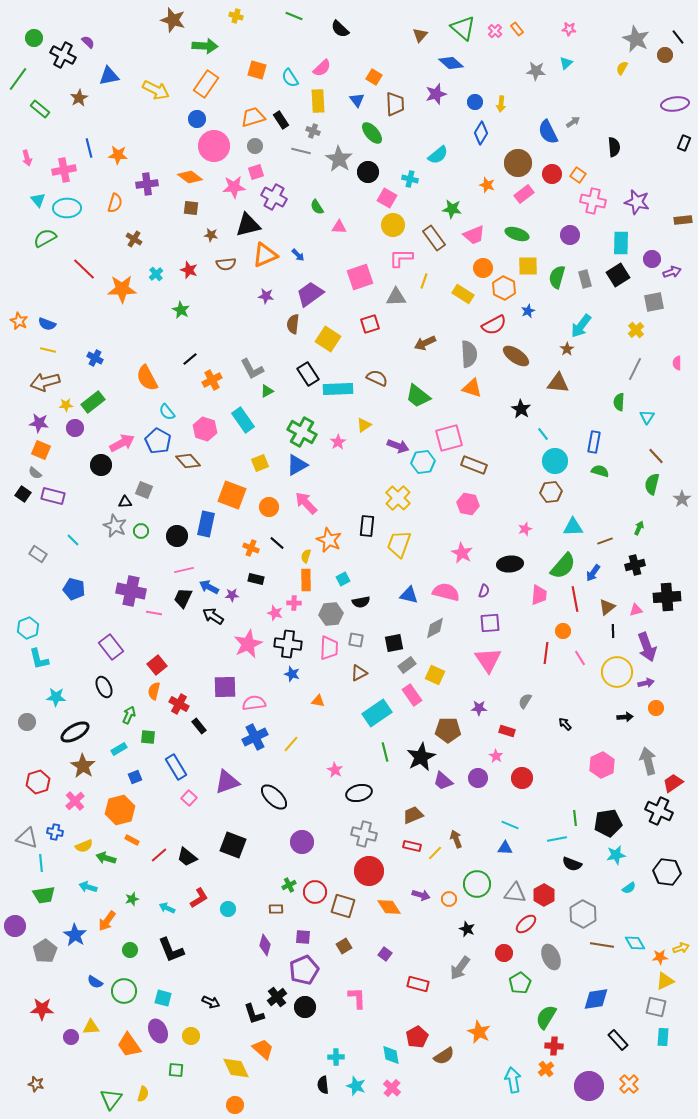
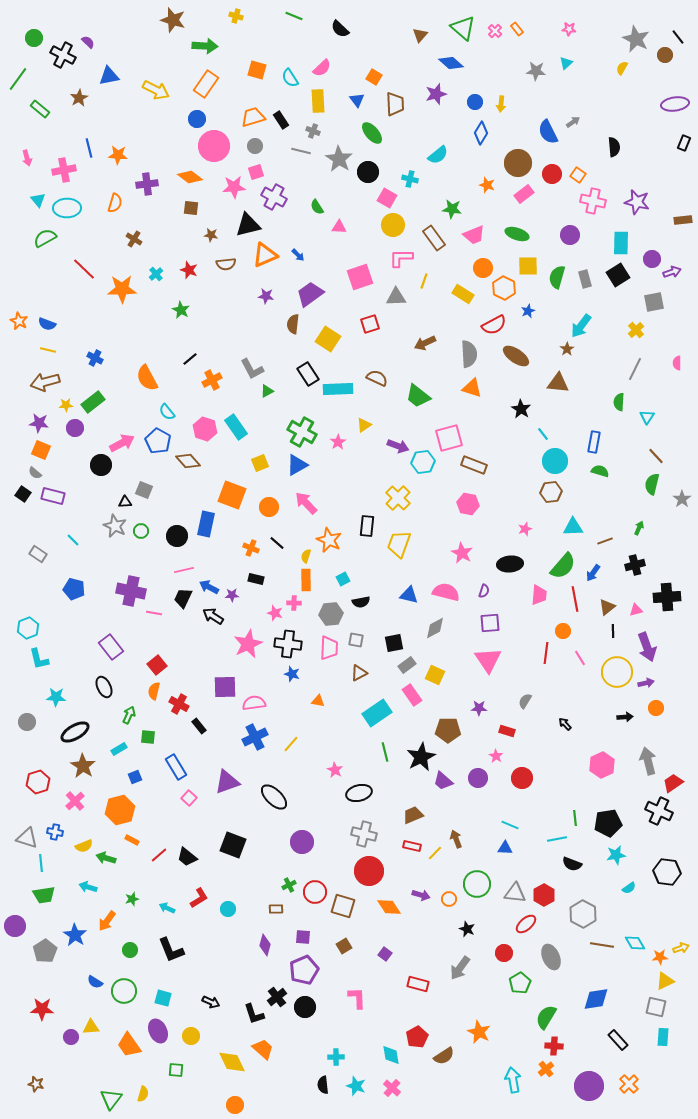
cyan rectangle at (243, 420): moved 7 px left, 7 px down
yellow diamond at (236, 1068): moved 4 px left, 6 px up
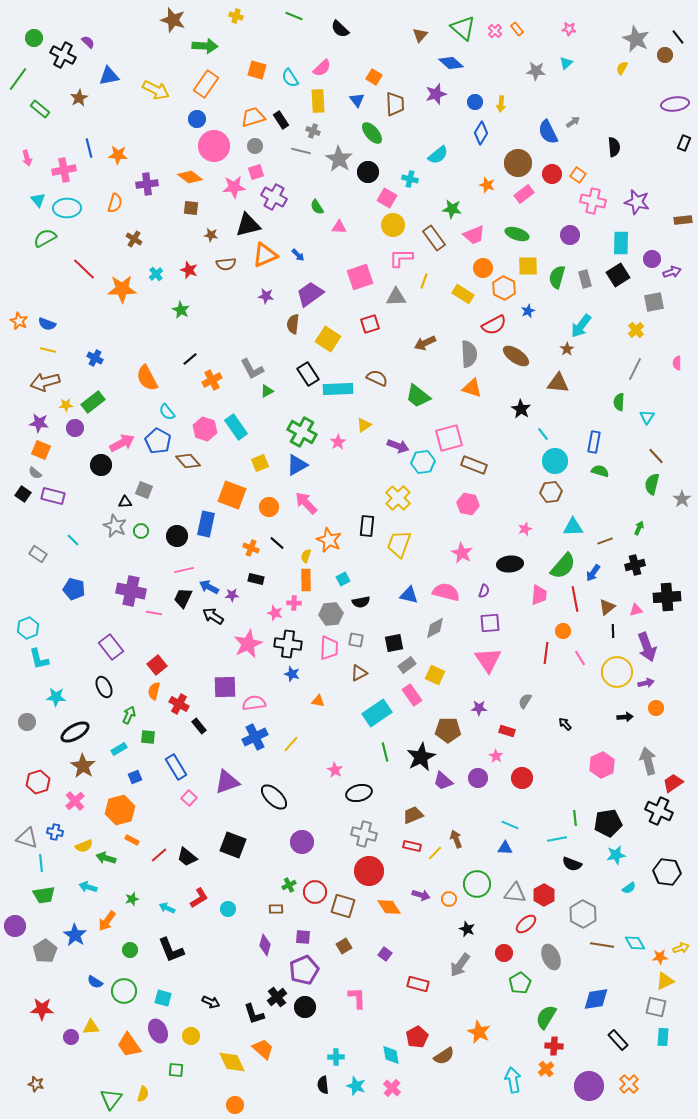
gray arrow at (460, 968): moved 3 px up
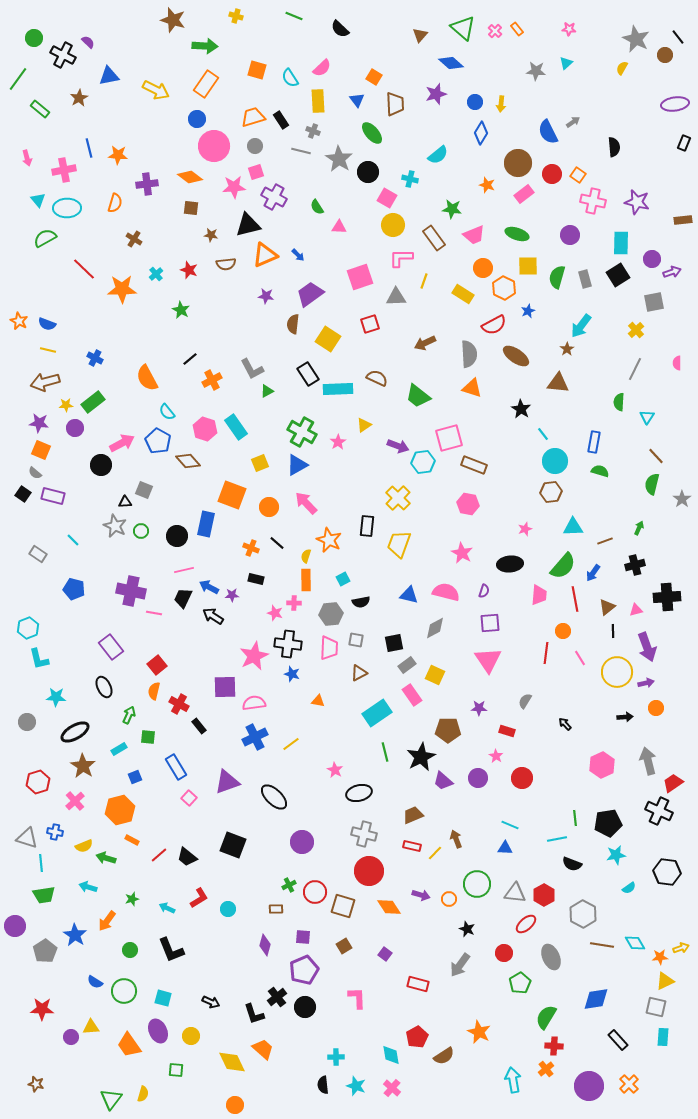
pink star at (248, 644): moved 6 px right, 12 px down
yellow line at (291, 744): rotated 12 degrees clockwise
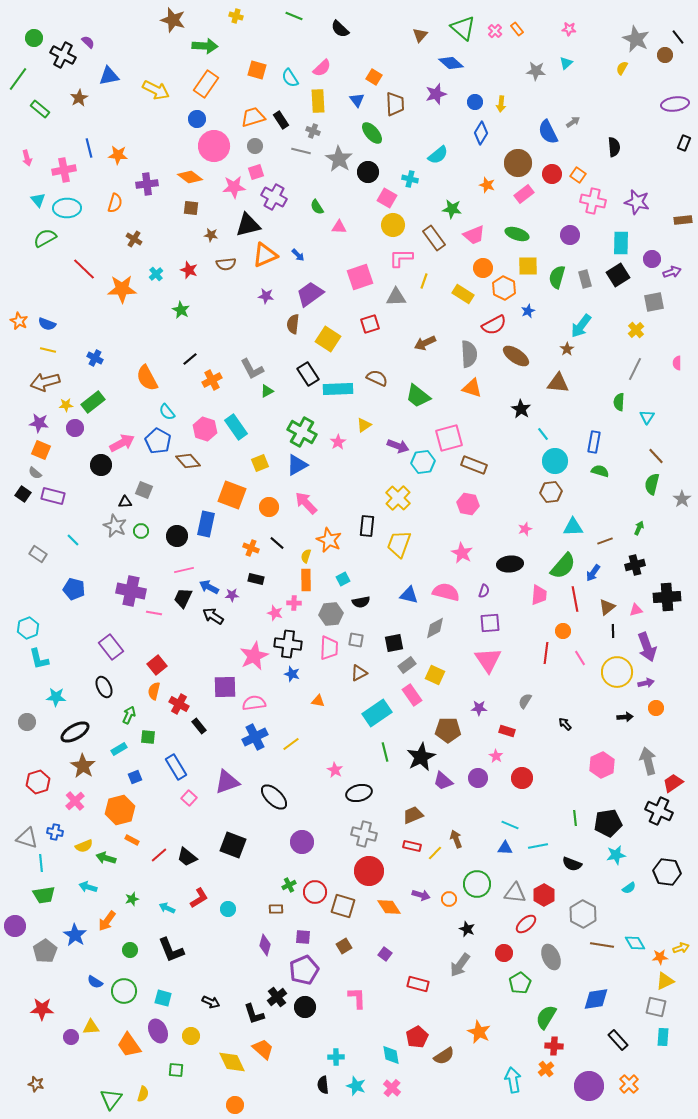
cyan line at (557, 839): moved 19 px left, 7 px down
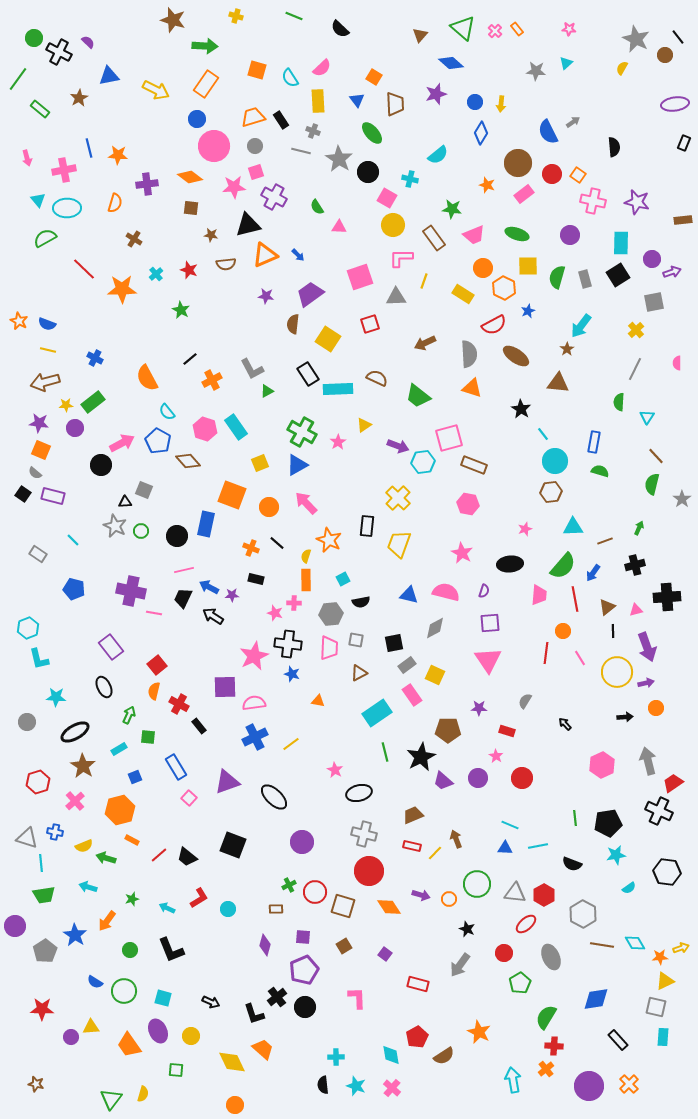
black cross at (63, 55): moved 4 px left, 3 px up
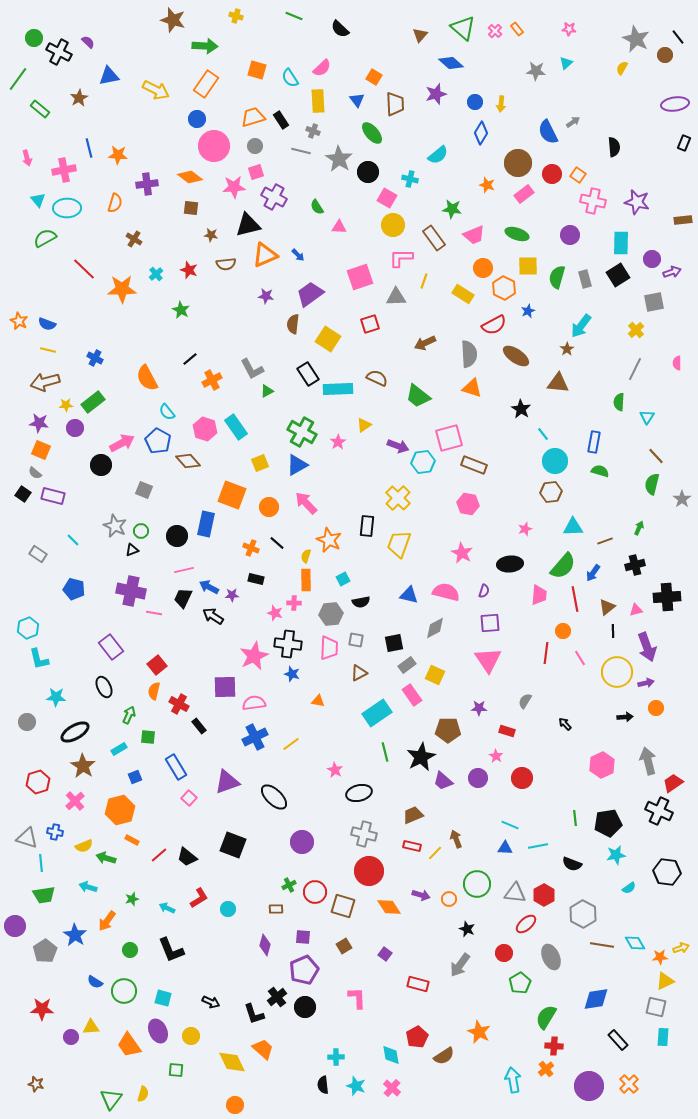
black triangle at (125, 502): moved 7 px right, 48 px down; rotated 16 degrees counterclockwise
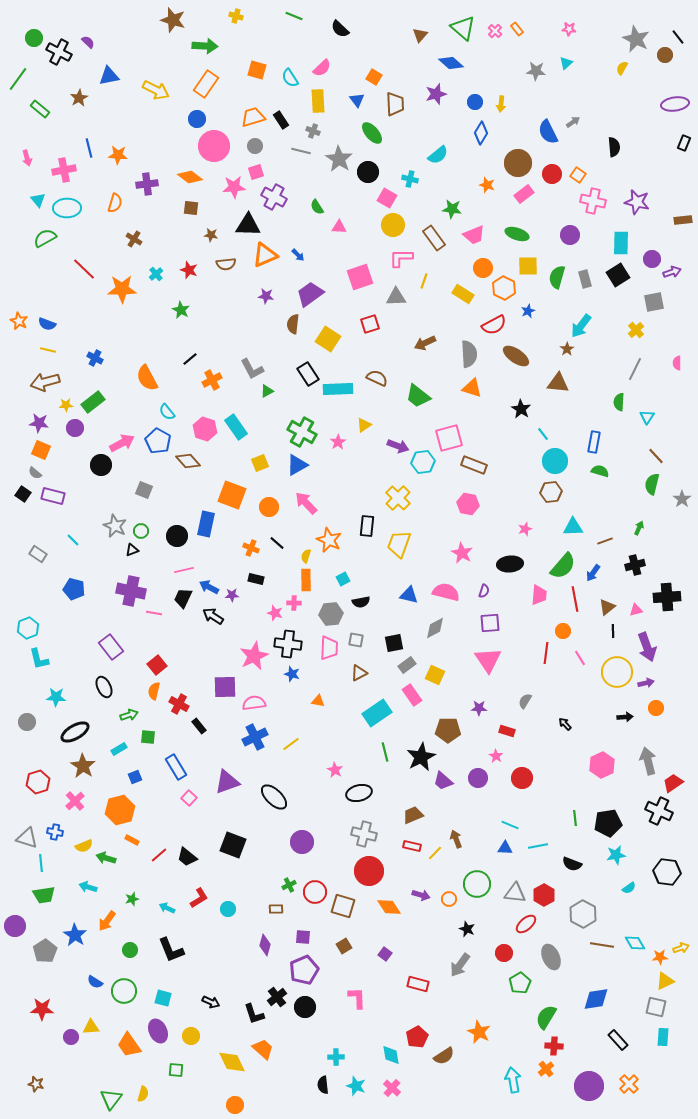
black triangle at (248, 225): rotated 16 degrees clockwise
green arrow at (129, 715): rotated 48 degrees clockwise
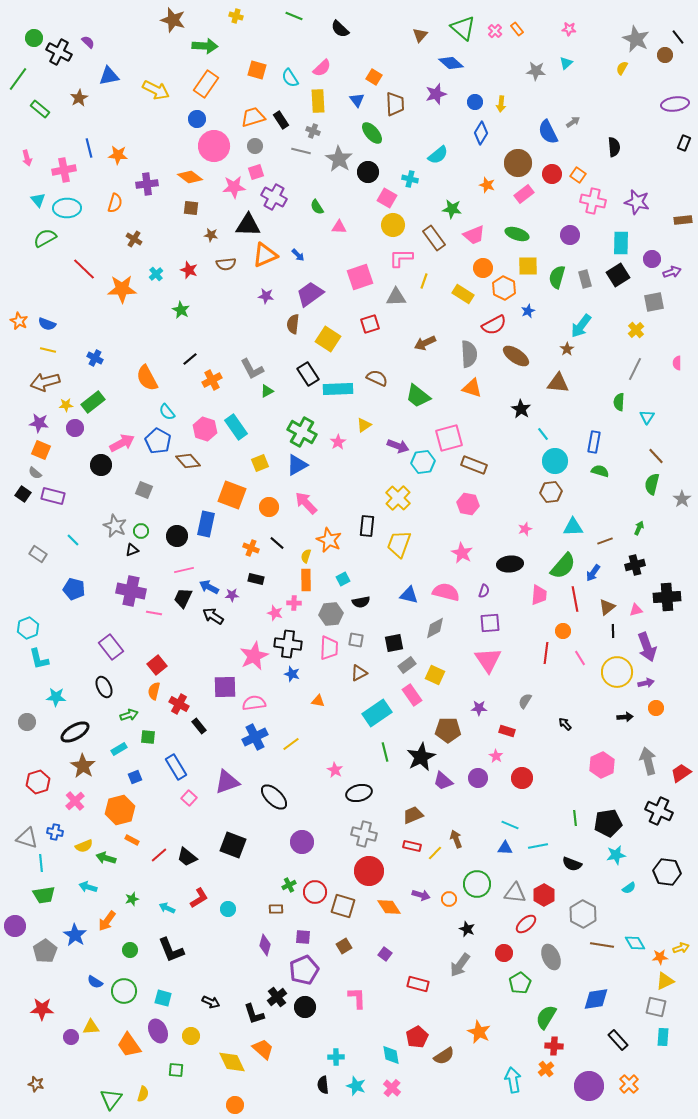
red trapezoid at (673, 783): moved 8 px right, 10 px up
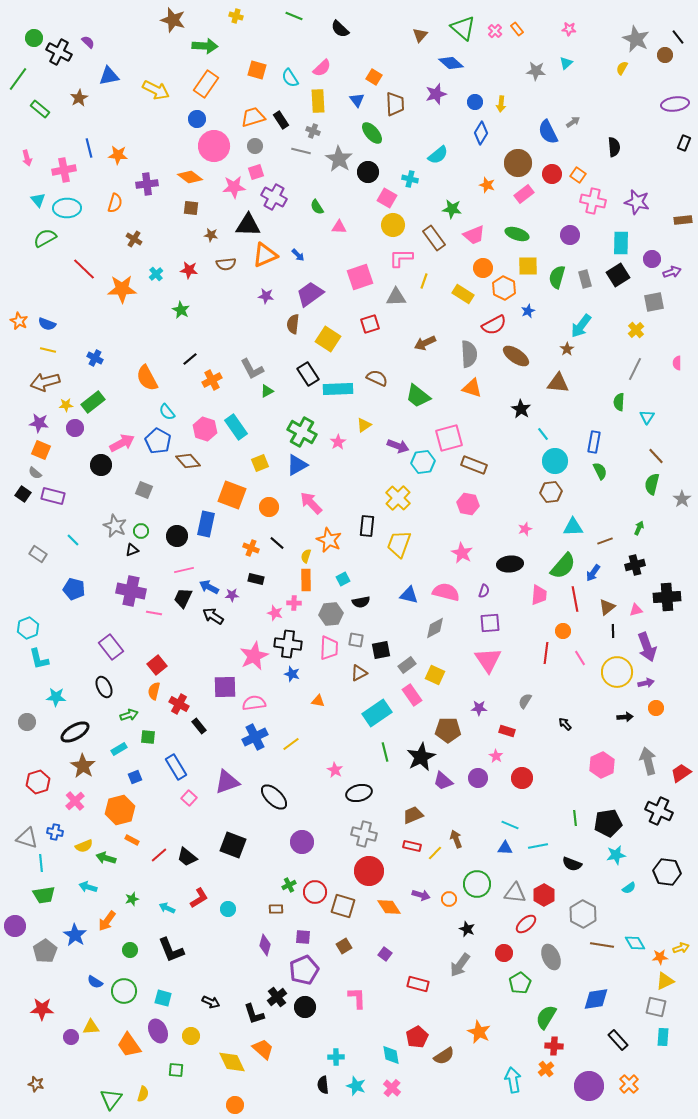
red star at (189, 270): rotated 12 degrees counterclockwise
green semicircle at (600, 471): rotated 48 degrees clockwise
pink arrow at (306, 503): moved 5 px right
black square at (394, 643): moved 13 px left, 7 px down
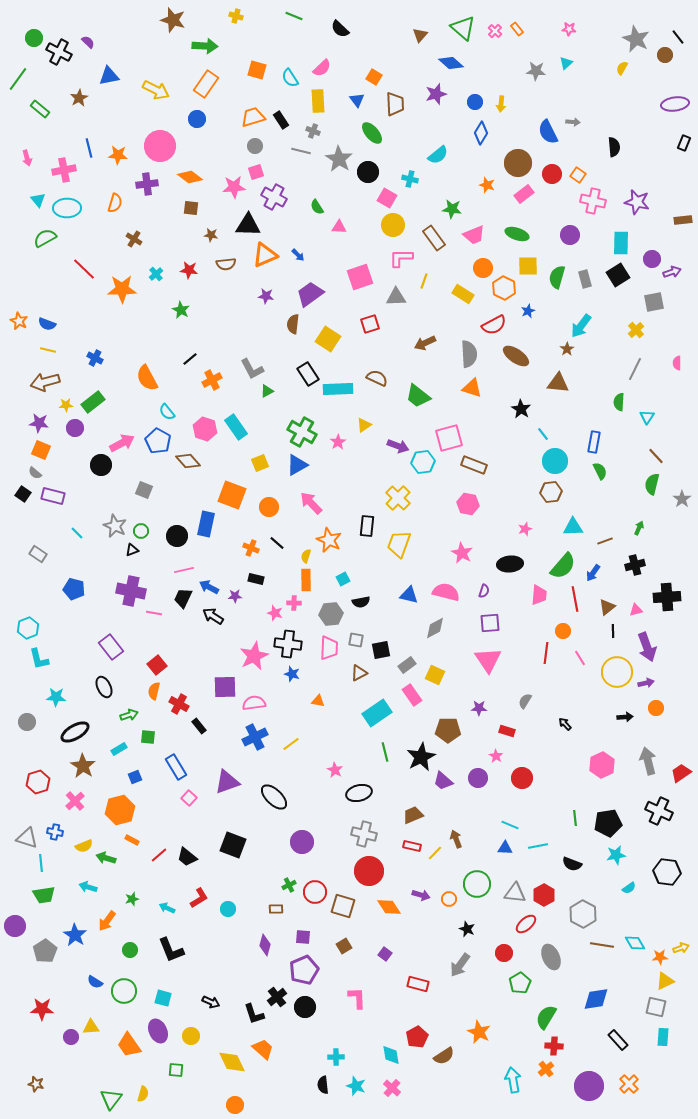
gray arrow at (573, 122): rotated 40 degrees clockwise
pink circle at (214, 146): moved 54 px left
cyan line at (73, 540): moved 4 px right, 7 px up
purple star at (232, 595): moved 3 px right, 1 px down
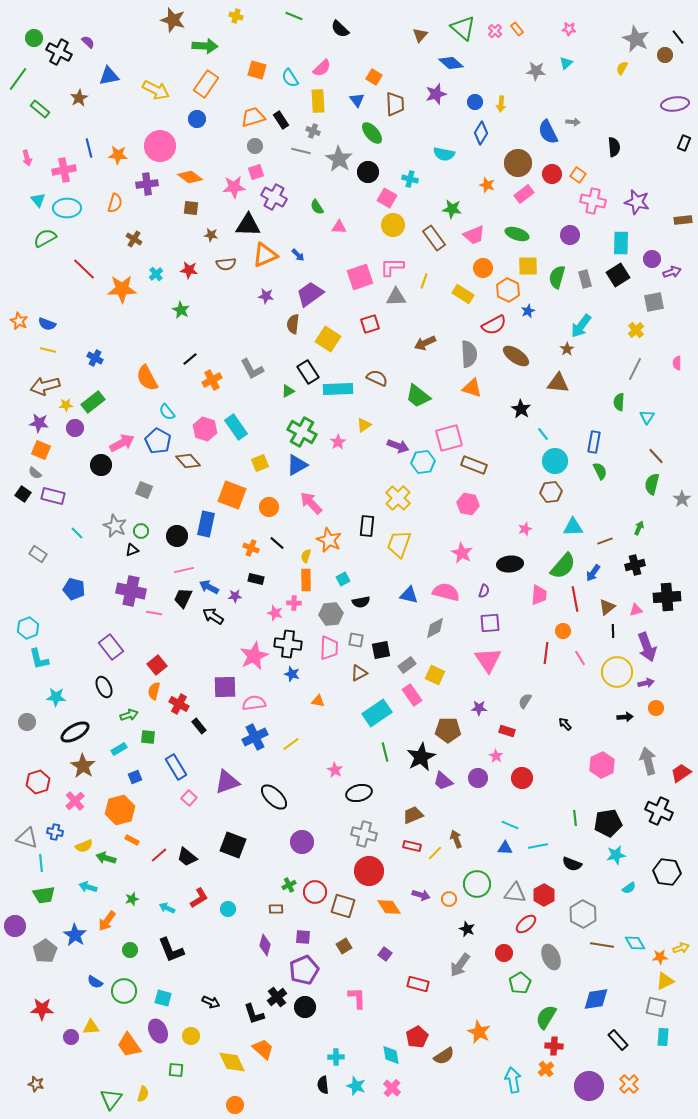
cyan semicircle at (438, 155): moved 6 px right, 1 px up; rotated 50 degrees clockwise
pink L-shape at (401, 258): moved 9 px left, 9 px down
orange hexagon at (504, 288): moved 4 px right, 2 px down
black rectangle at (308, 374): moved 2 px up
brown arrow at (45, 382): moved 4 px down
green triangle at (267, 391): moved 21 px right
